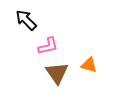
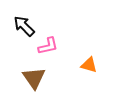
black arrow: moved 2 px left, 6 px down
brown triangle: moved 23 px left, 5 px down
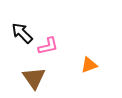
black arrow: moved 2 px left, 7 px down
orange triangle: rotated 36 degrees counterclockwise
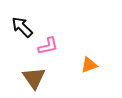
black arrow: moved 6 px up
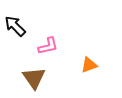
black arrow: moved 7 px left, 1 px up
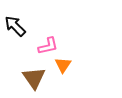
orange triangle: moved 26 px left; rotated 36 degrees counterclockwise
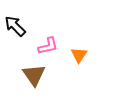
orange triangle: moved 16 px right, 10 px up
brown triangle: moved 3 px up
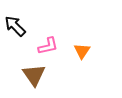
orange triangle: moved 3 px right, 4 px up
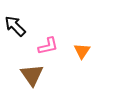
brown triangle: moved 2 px left
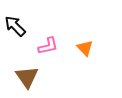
orange triangle: moved 3 px right, 3 px up; rotated 18 degrees counterclockwise
brown triangle: moved 5 px left, 2 px down
